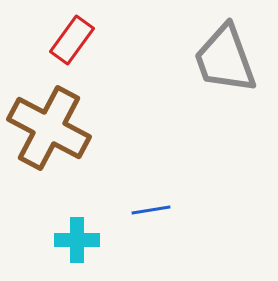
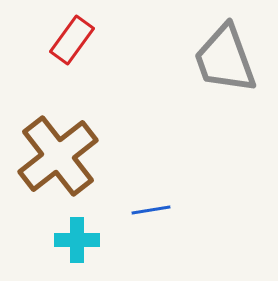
brown cross: moved 9 px right, 28 px down; rotated 24 degrees clockwise
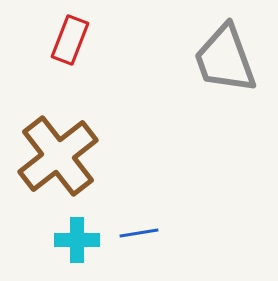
red rectangle: moved 2 px left; rotated 15 degrees counterclockwise
blue line: moved 12 px left, 23 px down
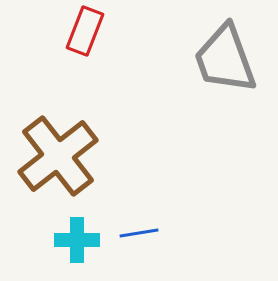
red rectangle: moved 15 px right, 9 px up
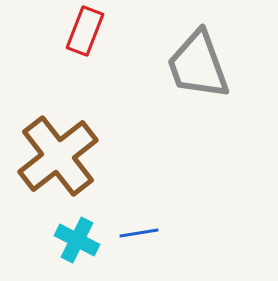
gray trapezoid: moved 27 px left, 6 px down
cyan cross: rotated 27 degrees clockwise
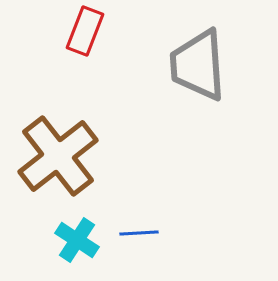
gray trapezoid: rotated 16 degrees clockwise
blue line: rotated 6 degrees clockwise
cyan cross: rotated 6 degrees clockwise
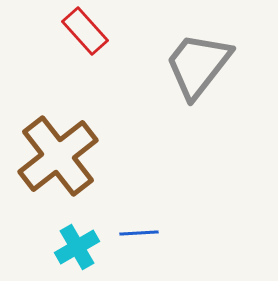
red rectangle: rotated 63 degrees counterclockwise
gray trapezoid: rotated 42 degrees clockwise
cyan cross: moved 7 px down; rotated 27 degrees clockwise
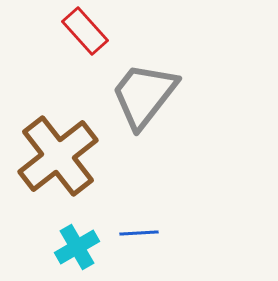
gray trapezoid: moved 54 px left, 30 px down
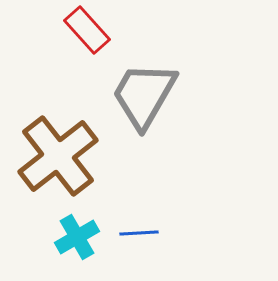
red rectangle: moved 2 px right, 1 px up
gray trapezoid: rotated 8 degrees counterclockwise
cyan cross: moved 10 px up
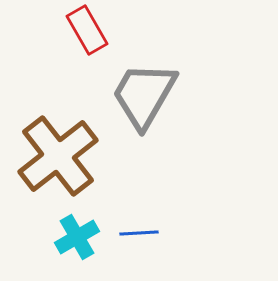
red rectangle: rotated 12 degrees clockwise
